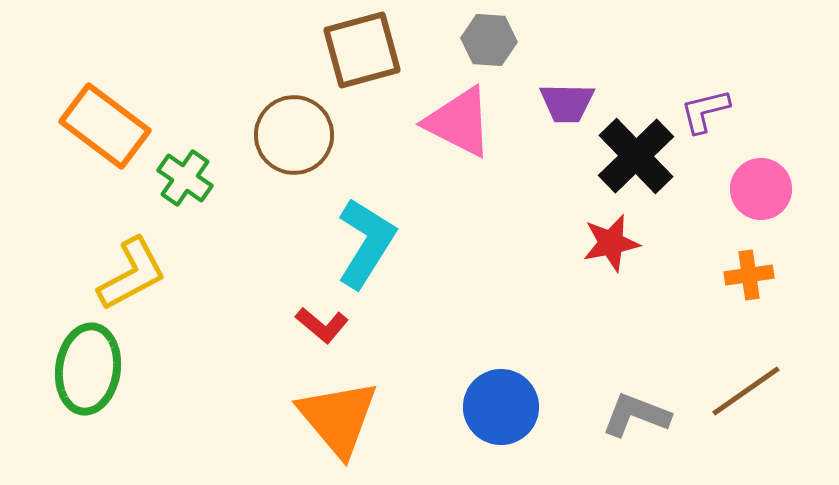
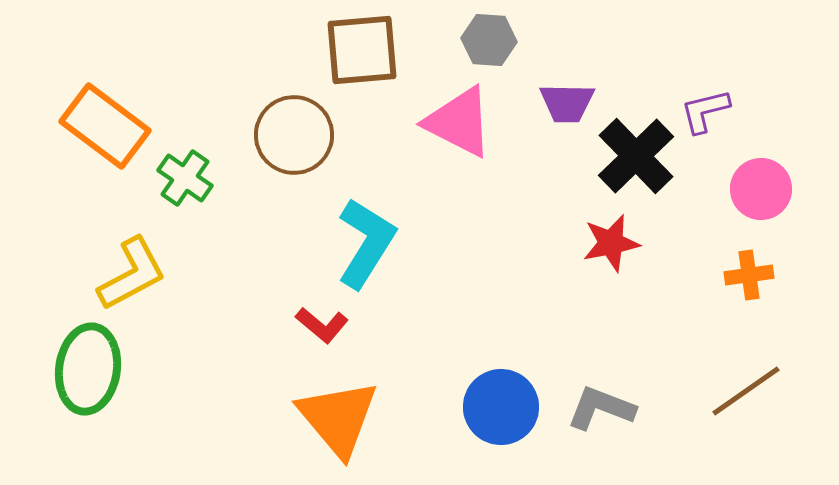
brown square: rotated 10 degrees clockwise
gray L-shape: moved 35 px left, 7 px up
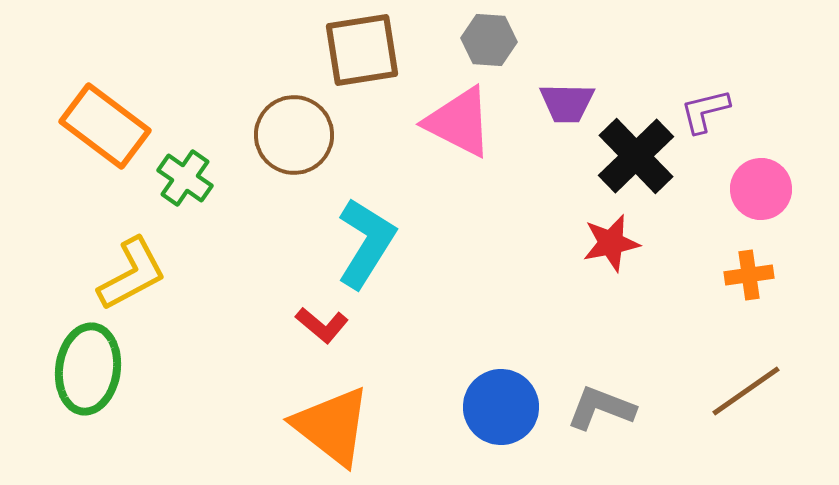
brown square: rotated 4 degrees counterclockwise
orange triangle: moved 6 px left, 8 px down; rotated 12 degrees counterclockwise
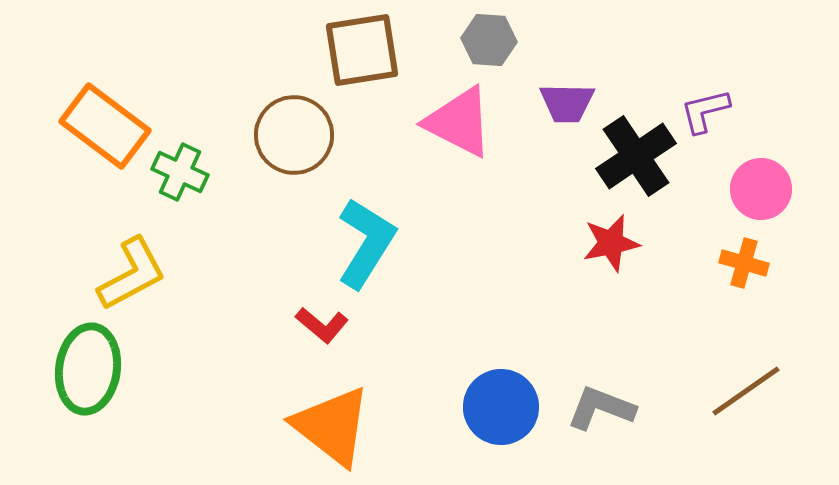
black cross: rotated 10 degrees clockwise
green cross: moved 5 px left, 6 px up; rotated 10 degrees counterclockwise
orange cross: moved 5 px left, 12 px up; rotated 24 degrees clockwise
